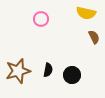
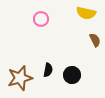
brown semicircle: moved 1 px right, 3 px down
brown star: moved 2 px right, 7 px down
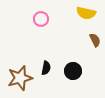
black semicircle: moved 2 px left, 2 px up
black circle: moved 1 px right, 4 px up
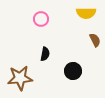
yellow semicircle: rotated 12 degrees counterclockwise
black semicircle: moved 1 px left, 14 px up
brown star: rotated 10 degrees clockwise
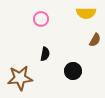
brown semicircle: rotated 56 degrees clockwise
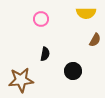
brown star: moved 1 px right, 2 px down
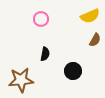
yellow semicircle: moved 4 px right, 3 px down; rotated 24 degrees counterclockwise
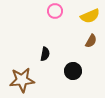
pink circle: moved 14 px right, 8 px up
brown semicircle: moved 4 px left, 1 px down
brown star: moved 1 px right
